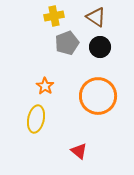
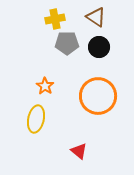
yellow cross: moved 1 px right, 3 px down
gray pentagon: rotated 20 degrees clockwise
black circle: moved 1 px left
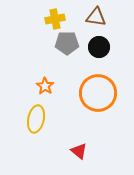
brown triangle: rotated 25 degrees counterclockwise
orange circle: moved 3 px up
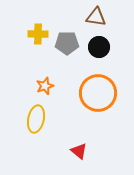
yellow cross: moved 17 px left, 15 px down; rotated 12 degrees clockwise
orange star: rotated 18 degrees clockwise
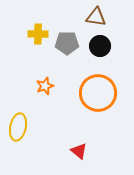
black circle: moved 1 px right, 1 px up
yellow ellipse: moved 18 px left, 8 px down
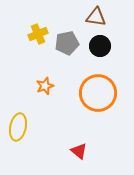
yellow cross: rotated 24 degrees counterclockwise
gray pentagon: rotated 10 degrees counterclockwise
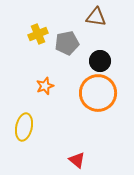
black circle: moved 15 px down
yellow ellipse: moved 6 px right
red triangle: moved 2 px left, 9 px down
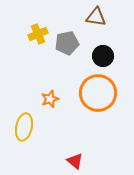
black circle: moved 3 px right, 5 px up
orange star: moved 5 px right, 13 px down
red triangle: moved 2 px left, 1 px down
